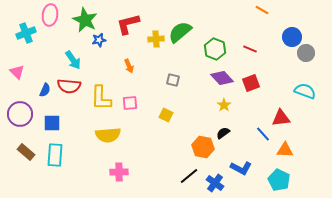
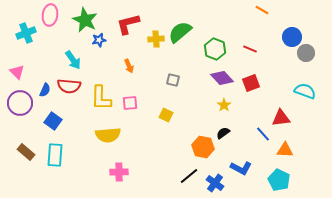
purple circle: moved 11 px up
blue square: moved 1 px right, 2 px up; rotated 36 degrees clockwise
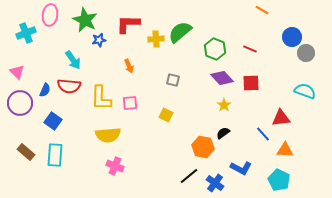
red L-shape: rotated 15 degrees clockwise
red square: rotated 18 degrees clockwise
pink cross: moved 4 px left, 6 px up; rotated 24 degrees clockwise
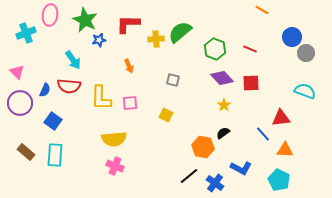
yellow semicircle: moved 6 px right, 4 px down
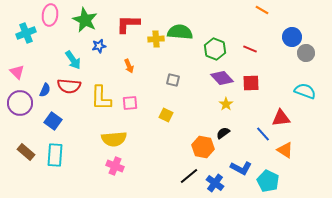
green semicircle: rotated 45 degrees clockwise
blue star: moved 6 px down
yellow star: moved 2 px right, 1 px up
orange triangle: rotated 30 degrees clockwise
cyan pentagon: moved 11 px left, 1 px down
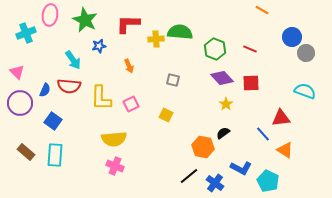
pink square: moved 1 px right, 1 px down; rotated 21 degrees counterclockwise
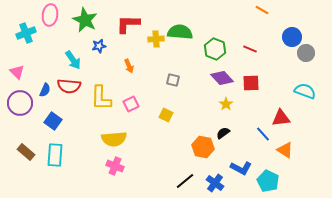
black line: moved 4 px left, 5 px down
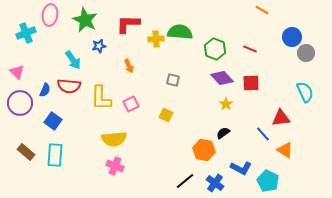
cyan semicircle: moved 1 px down; rotated 45 degrees clockwise
orange hexagon: moved 1 px right, 3 px down
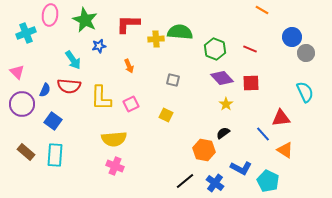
purple circle: moved 2 px right, 1 px down
